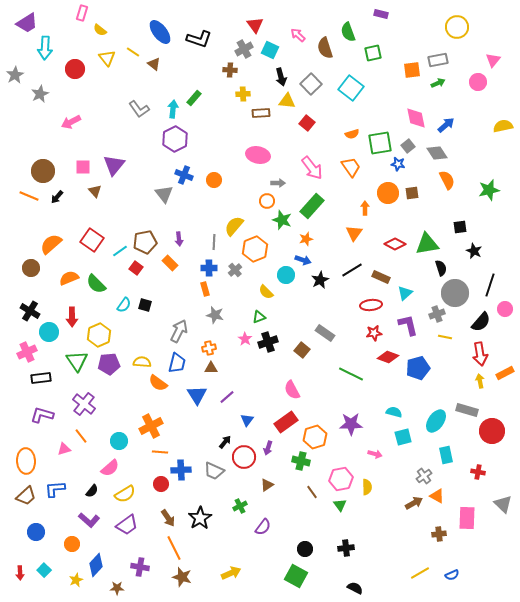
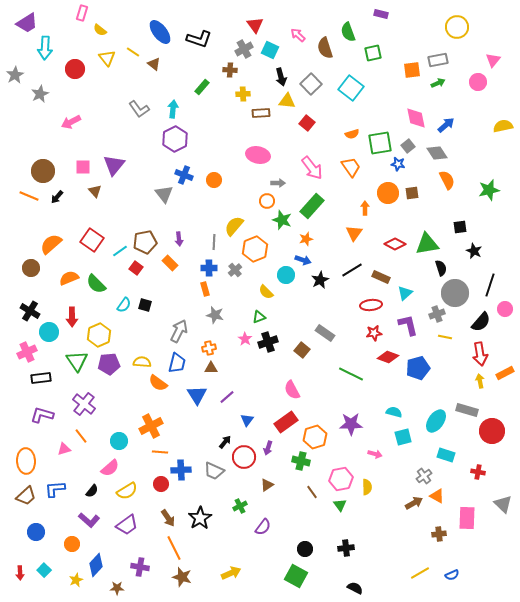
green rectangle at (194, 98): moved 8 px right, 11 px up
cyan rectangle at (446, 455): rotated 60 degrees counterclockwise
yellow semicircle at (125, 494): moved 2 px right, 3 px up
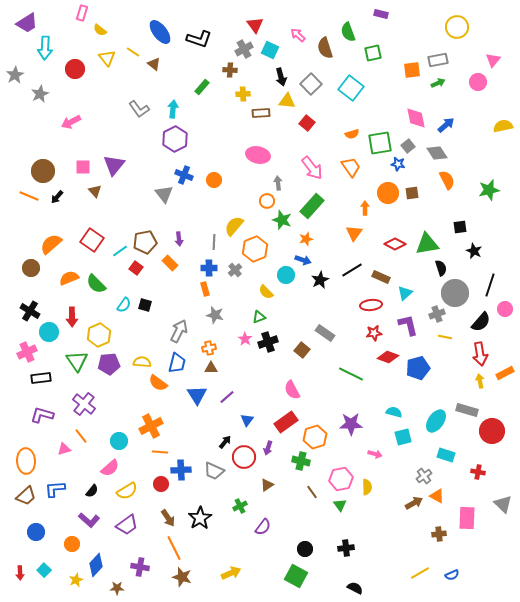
gray arrow at (278, 183): rotated 96 degrees counterclockwise
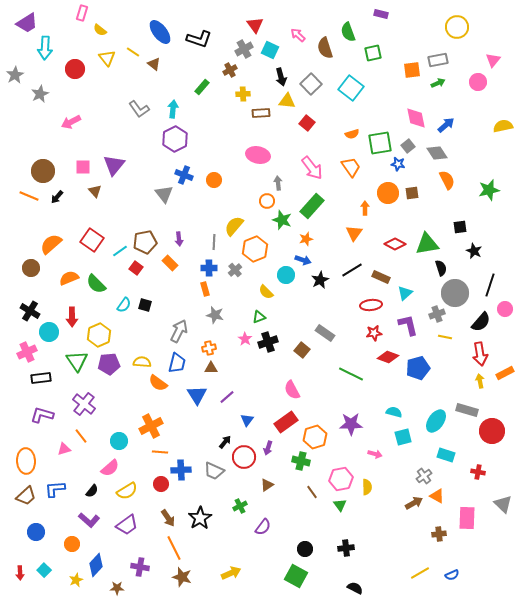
brown cross at (230, 70): rotated 32 degrees counterclockwise
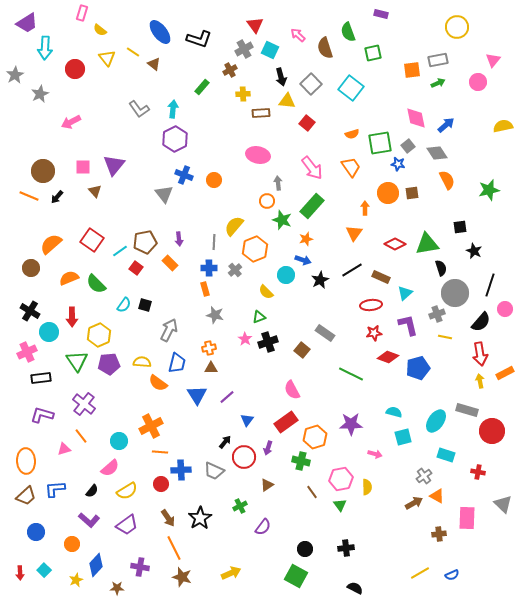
gray arrow at (179, 331): moved 10 px left, 1 px up
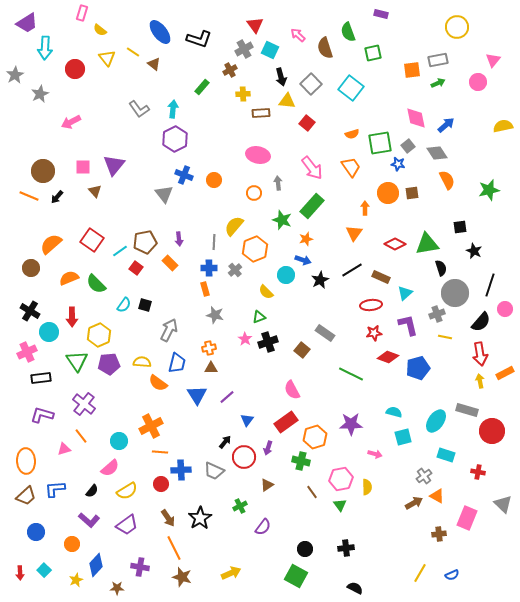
orange circle at (267, 201): moved 13 px left, 8 px up
pink rectangle at (467, 518): rotated 20 degrees clockwise
yellow line at (420, 573): rotated 30 degrees counterclockwise
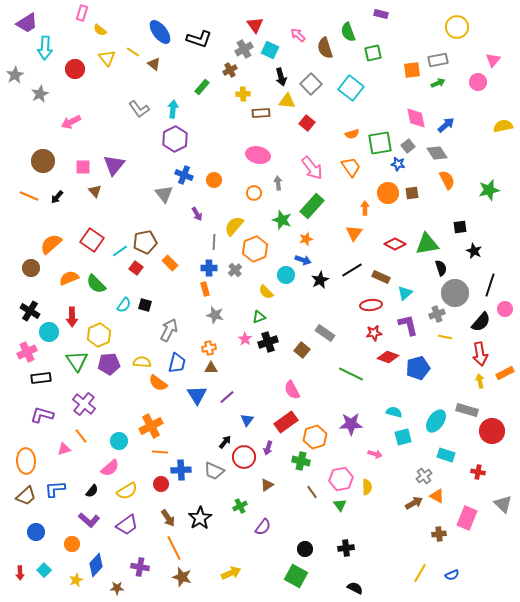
brown circle at (43, 171): moved 10 px up
purple arrow at (179, 239): moved 18 px right, 25 px up; rotated 24 degrees counterclockwise
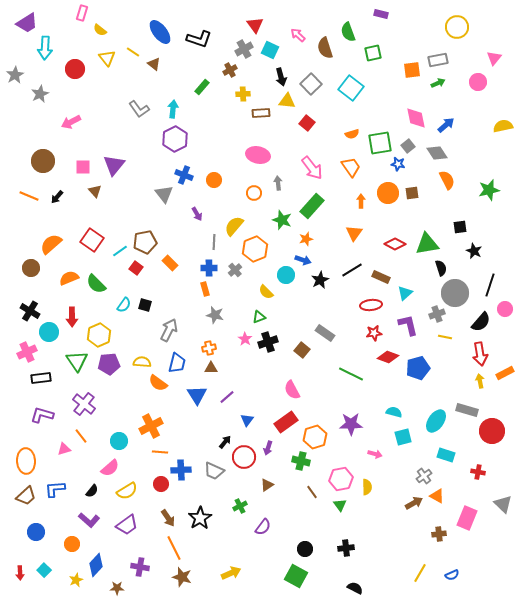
pink triangle at (493, 60): moved 1 px right, 2 px up
orange arrow at (365, 208): moved 4 px left, 7 px up
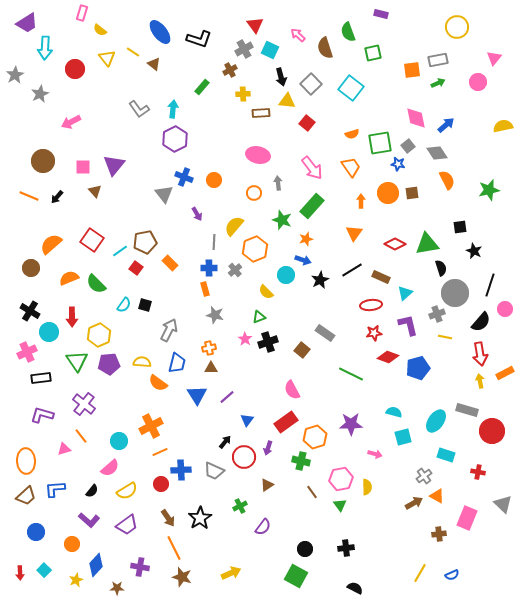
blue cross at (184, 175): moved 2 px down
orange line at (160, 452): rotated 28 degrees counterclockwise
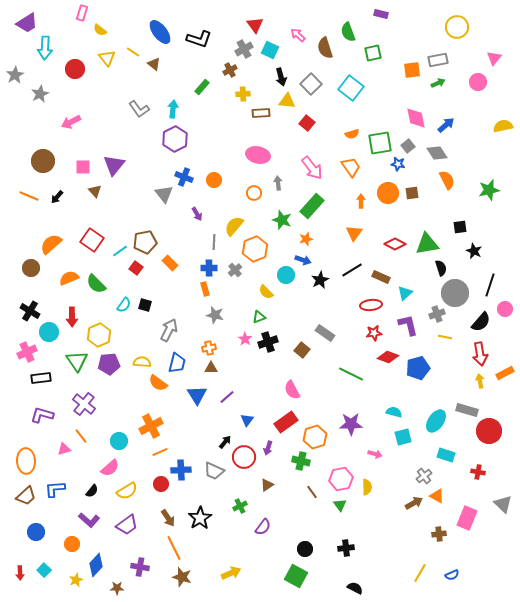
red circle at (492, 431): moved 3 px left
